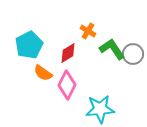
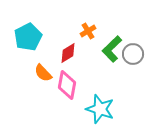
orange cross: rotated 28 degrees clockwise
cyan pentagon: moved 1 px left, 8 px up
green L-shape: rotated 100 degrees counterclockwise
orange semicircle: rotated 12 degrees clockwise
pink diamond: rotated 16 degrees counterclockwise
cyan star: rotated 24 degrees clockwise
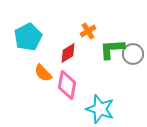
green L-shape: rotated 40 degrees clockwise
